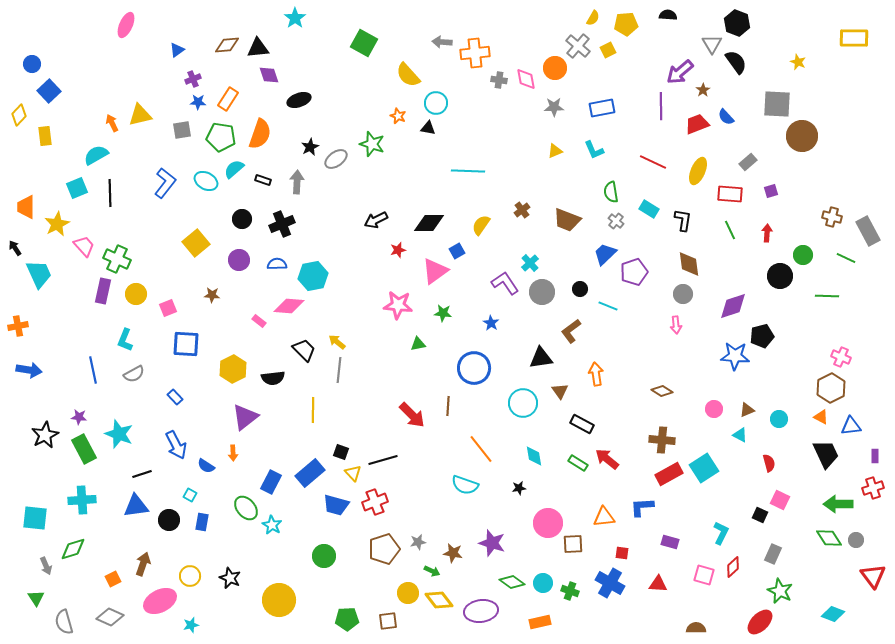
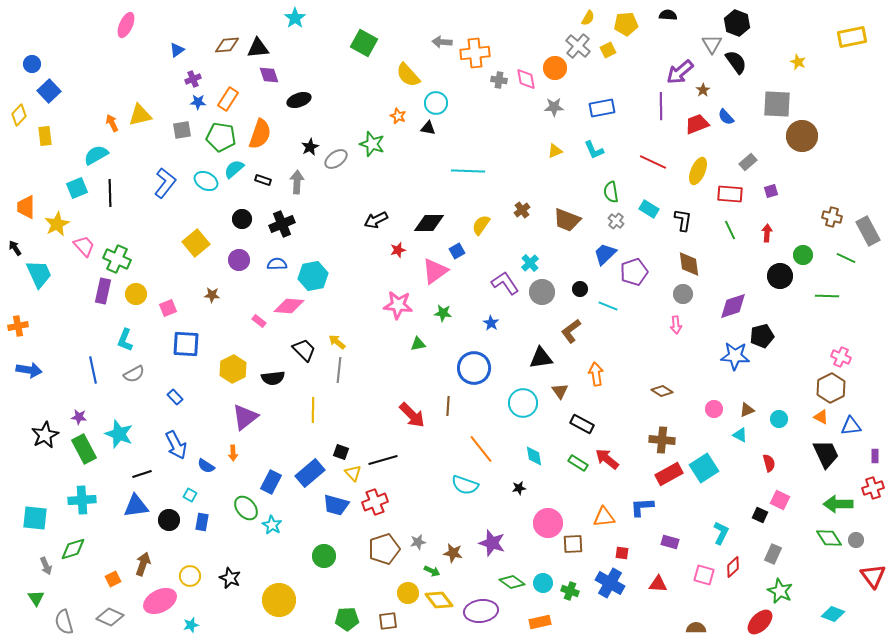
yellow semicircle at (593, 18): moved 5 px left
yellow rectangle at (854, 38): moved 2 px left, 1 px up; rotated 12 degrees counterclockwise
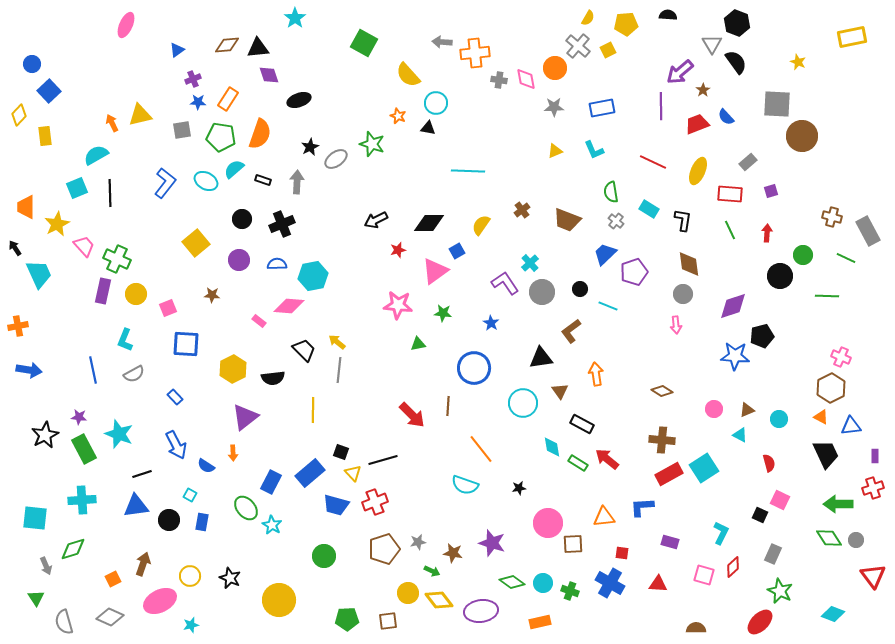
cyan diamond at (534, 456): moved 18 px right, 9 px up
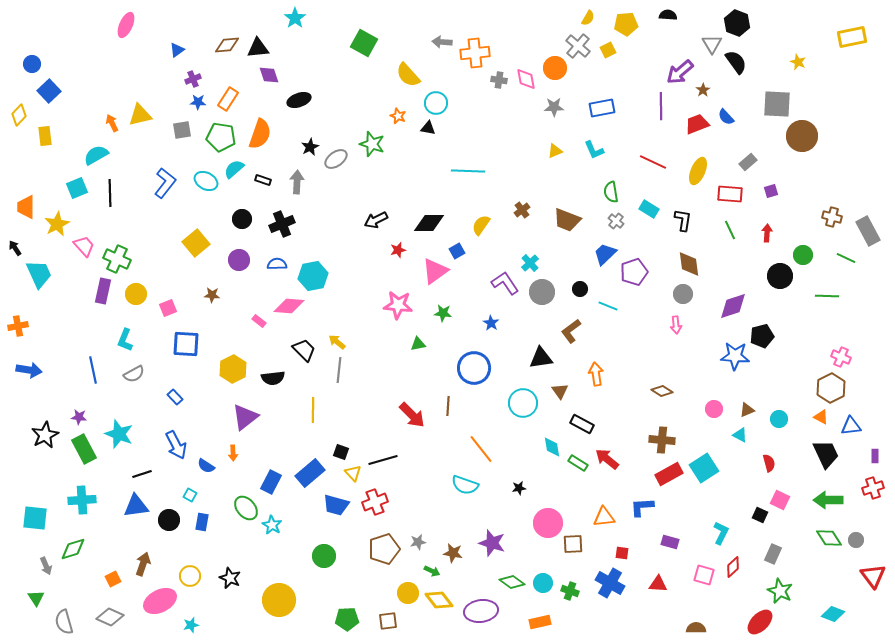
green arrow at (838, 504): moved 10 px left, 4 px up
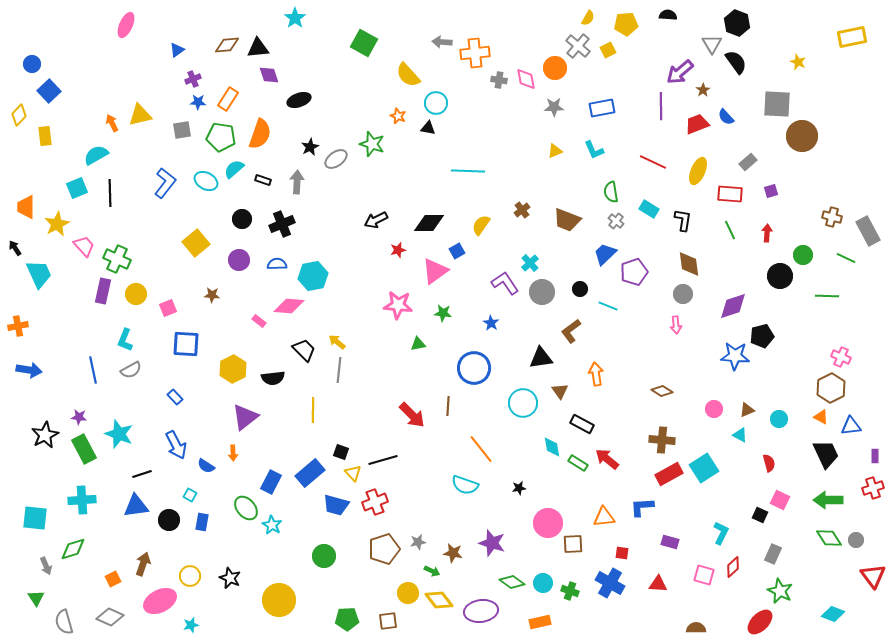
gray semicircle at (134, 374): moved 3 px left, 4 px up
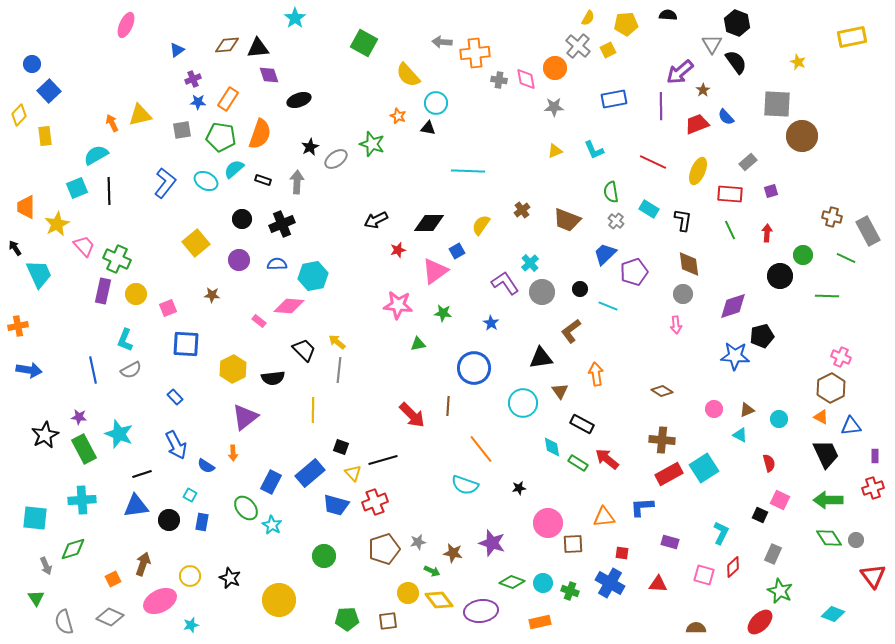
blue rectangle at (602, 108): moved 12 px right, 9 px up
black line at (110, 193): moved 1 px left, 2 px up
black square at (341, 452): moved 5 px up
green diamond at (512, 582): rotated 15 degrees counterclockwise
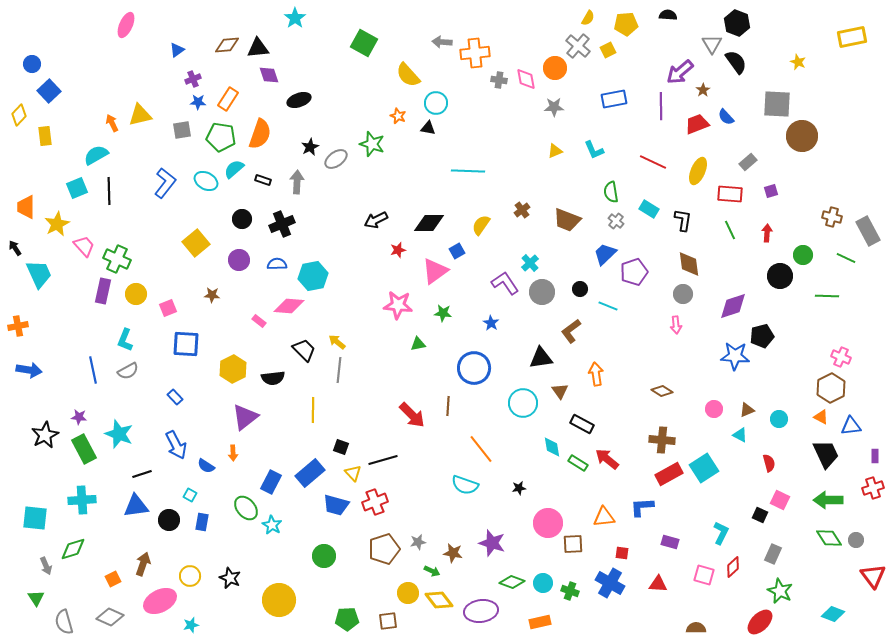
gray semicircle at (131, 370): moved 3 px left, 1 px down
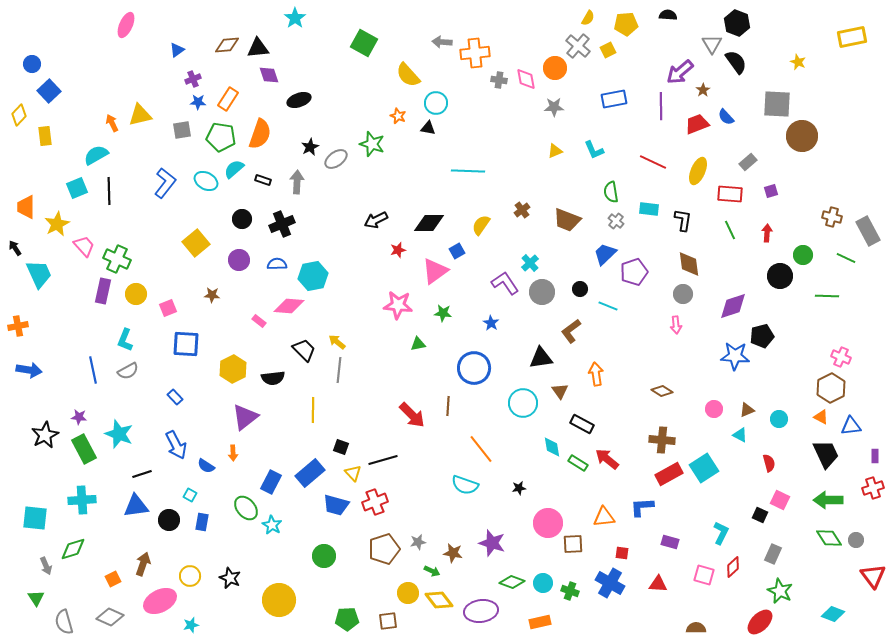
cyan rectangle at (649, 209): rotated 24 degrees counterclockwise
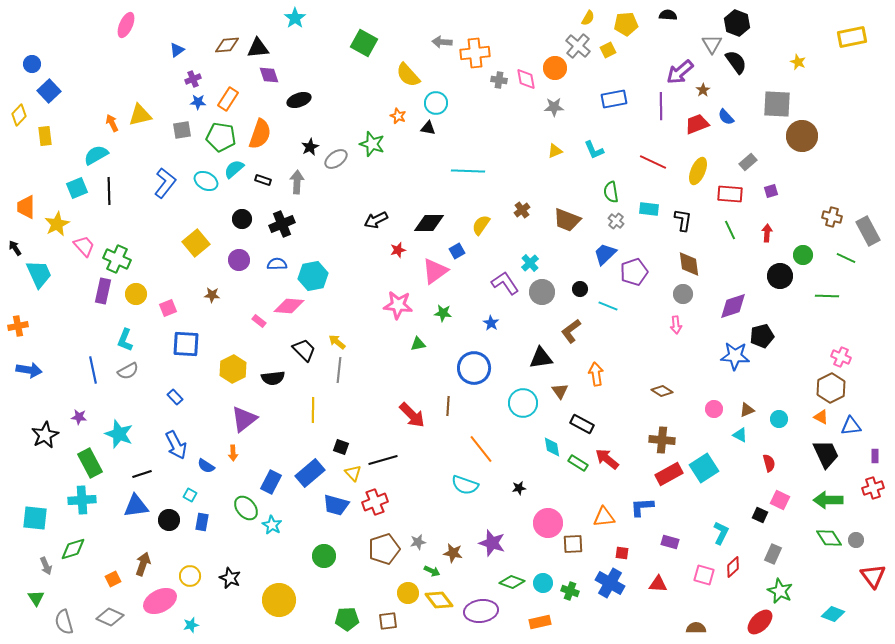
purple triangle at (245, 417): moved 1 px left, 2 px down
green rectangle at (84, 449): moved 6 px right, 14 px down
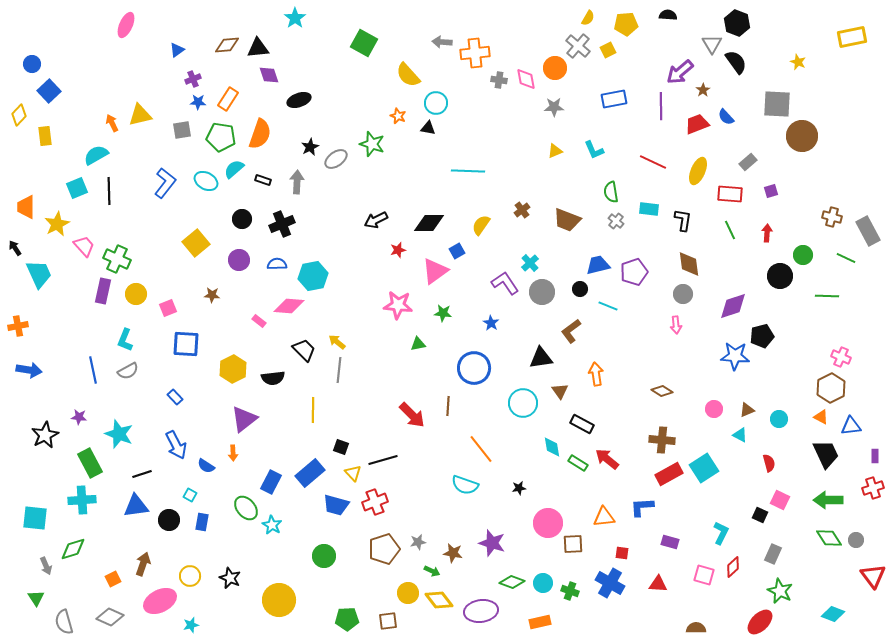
blue trapezoid at (605, 254): moved 7 px left, 11 px down; rotated 30 degrees clockwise
